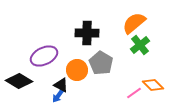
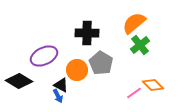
blue arrow: rotated 64 degrees counterclockwise
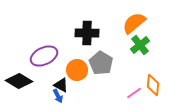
orange diamond: rotated 50 degrees clockwise
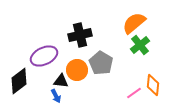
black cross: moved 7 px left, 2 px down; rotated 15 degrees counterclockwise
black diamond: rotated 68 degrees counterclockwise
black triangle: moved 4 px up; rotated 21 degrees counterclockwise
blue arrow: moved 2 px left
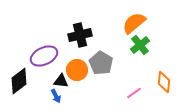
orange diamond: moved 11 px right, 3 px up
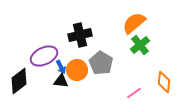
blue arrow: moved 5 px right, 29 px up
